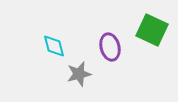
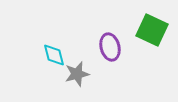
cyan diamond: moved 9 px down
gray star: moved 2 px left
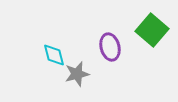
green square: rotated 16 degrees clockwise
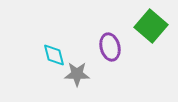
green square: moved 1 px left, 4 px up
gray star: rotated 15 degrees clockwise
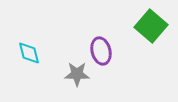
purple ellipse: moved 9 px left, 4 px down
cyan diamond: moved 25 px left, 2 px up
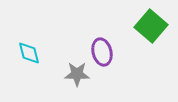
purple ellipse: moved 1 px right, 1 px down
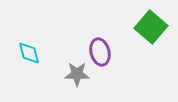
green square: moved 1 px down
purple ellipse: moved 2 px left
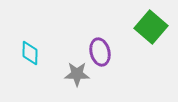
cyan diamond: moved 1 px right; rotated 15 degrees clockwise
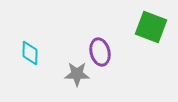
green square: rotated 20 degrees counterclockwise
